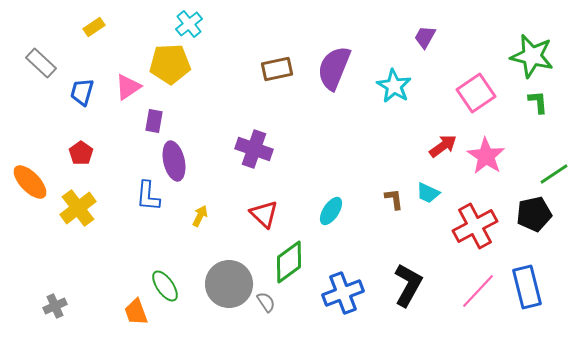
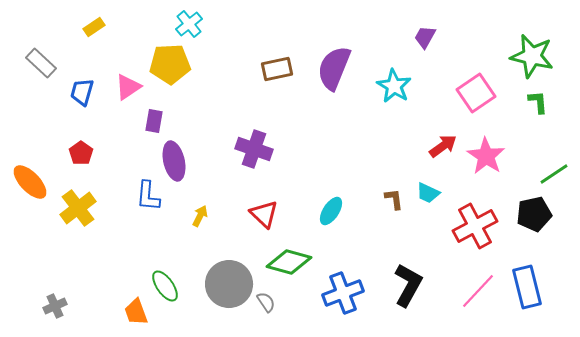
green diamond: rotated 51 degrees clockwise
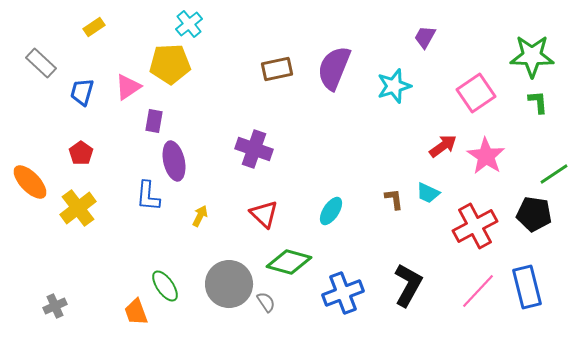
green star: rotated 12 degrees counterclockwise
cyan star: rotated 24 degrees clockwise
black pentagon: rotated 20 degrees clockwise
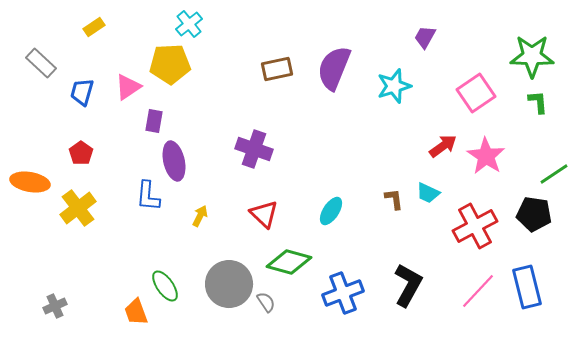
orange ellipse: rotated 36 degrees counterclockwise
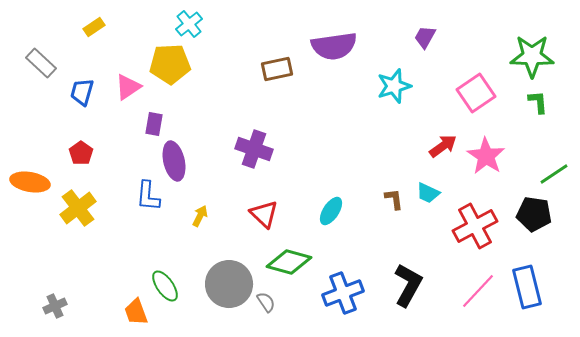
purple semicircle: moved 22 px up; rotated 120 degrees counterclockwise
purple rectangle: moved 3 px down
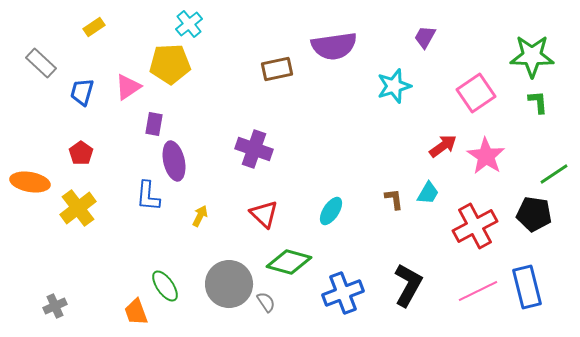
cyan trapezoid: rotated 85 degrees counterclockwise
pink line: rotated 21 degrees clockwise
